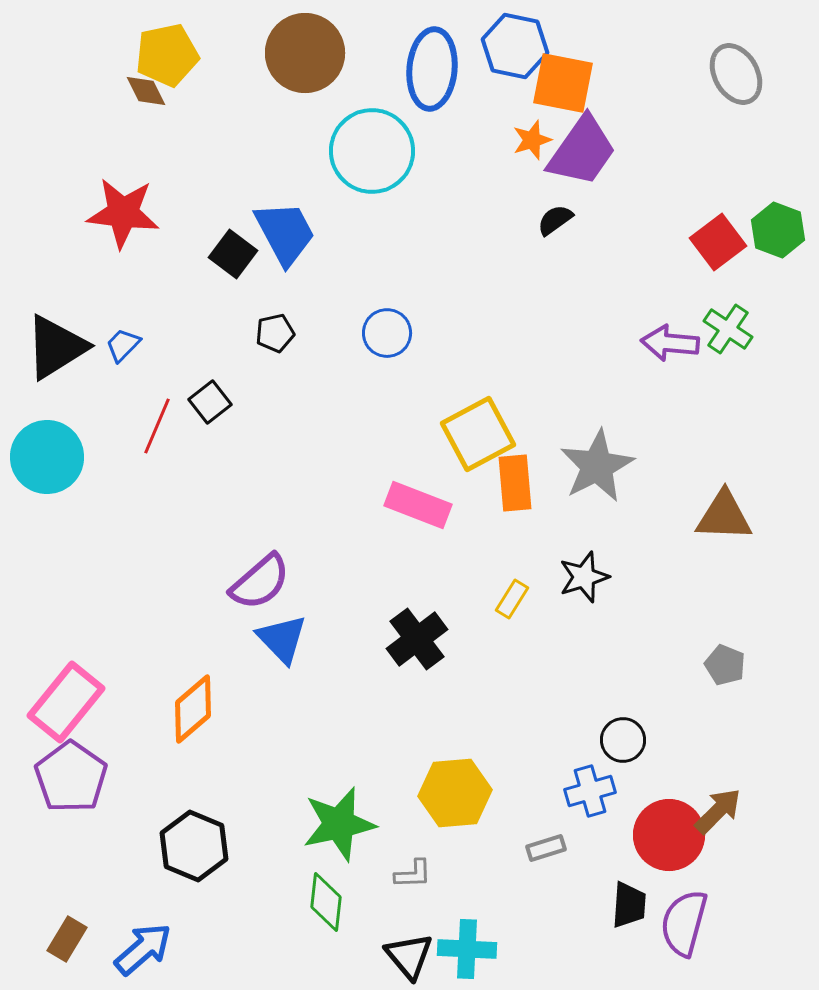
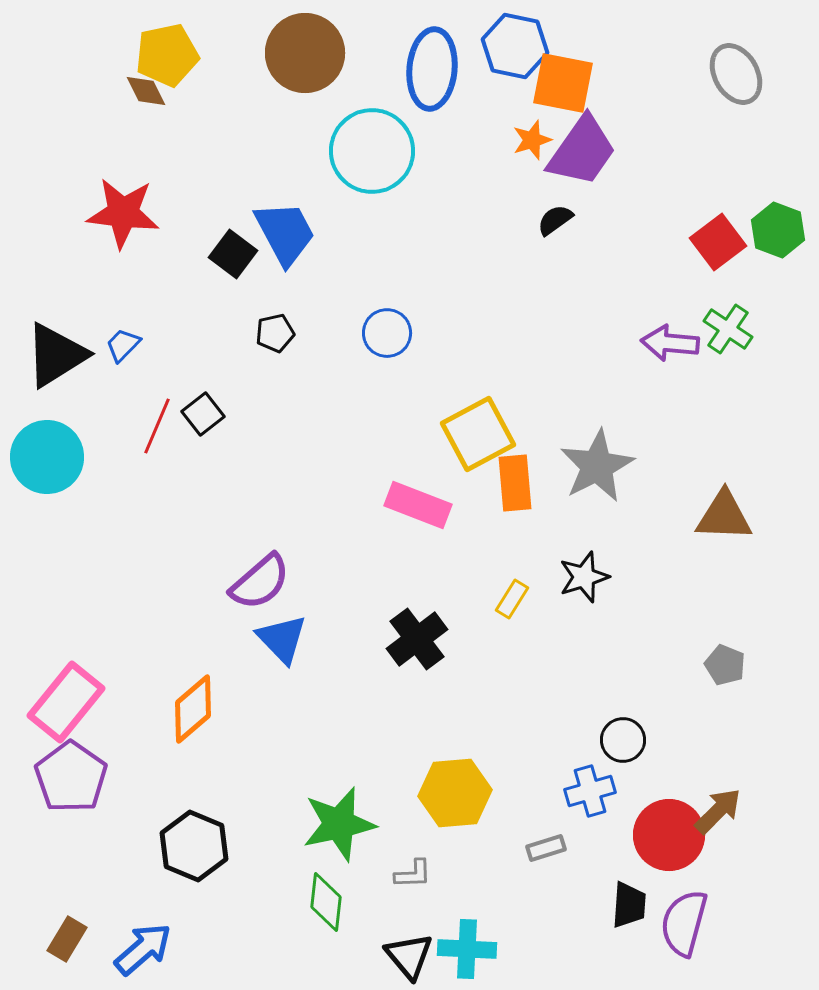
black triangle at (56, 347): moved 8 px down
black square at (210, 402): moved 7 px left, 12 px down
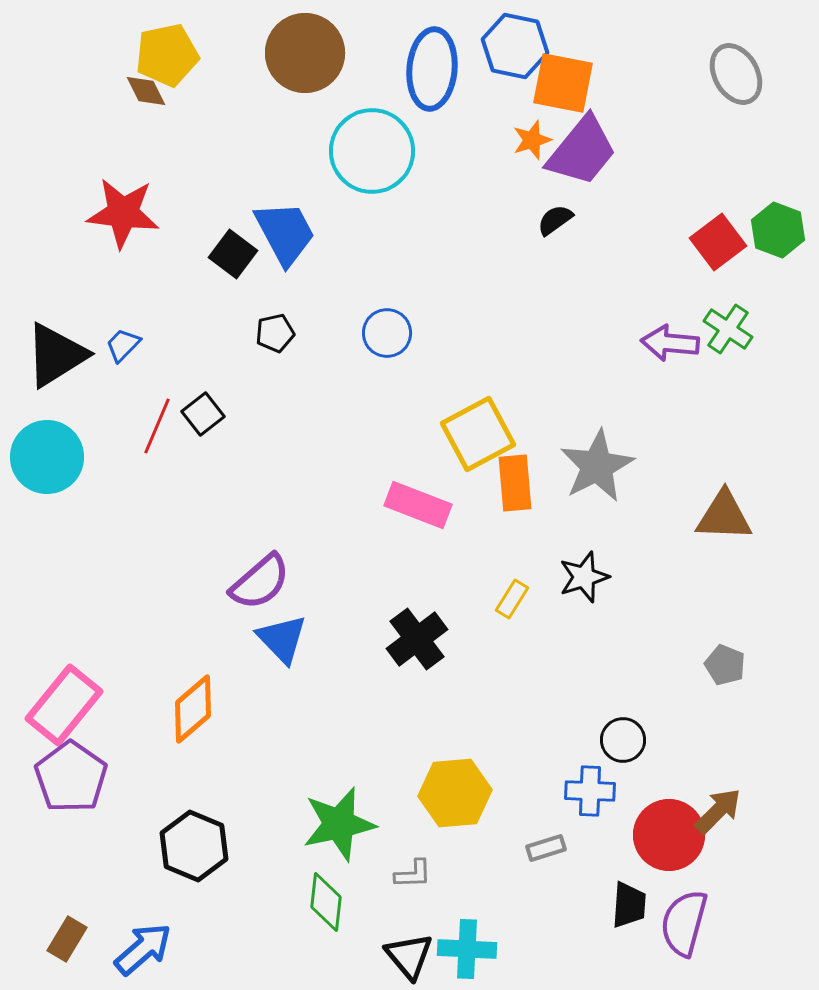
purple trapezoid at (582, 151): rotated 4 degrees clockwise
pink rectangle at (66, 702): moved 2 px left, 3 px down
blue cross at (590, 791): rotated 18 degrees clockwise
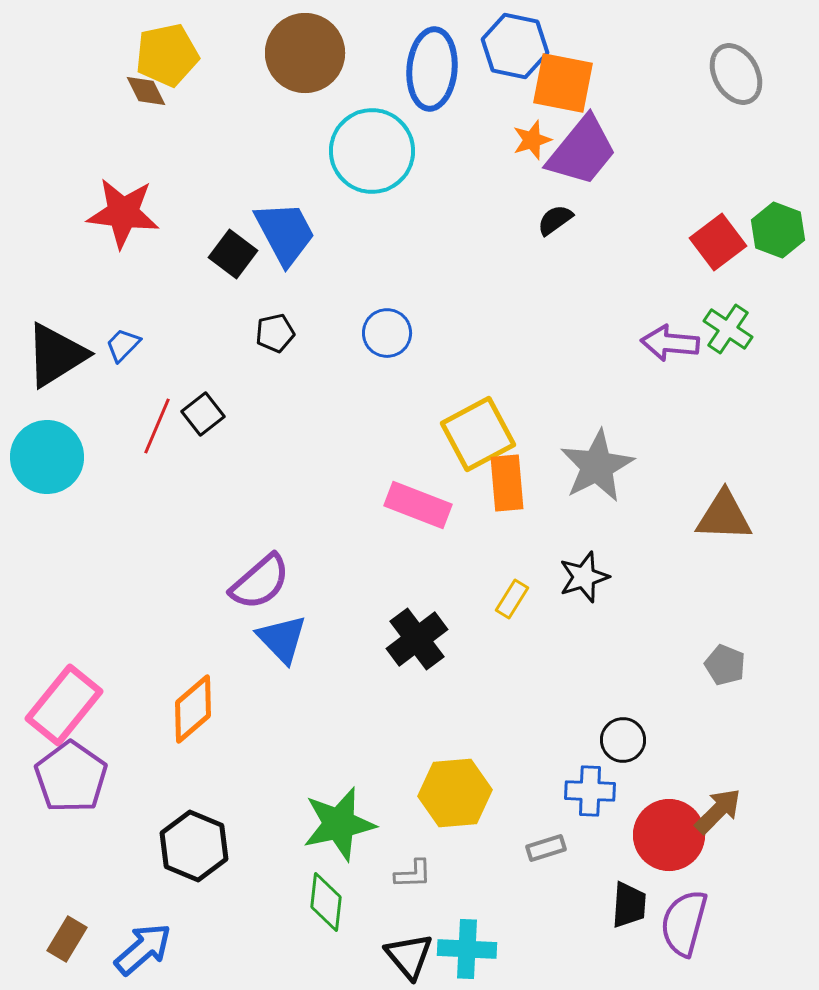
orange rectangle at (515, 483): moved 8 px left
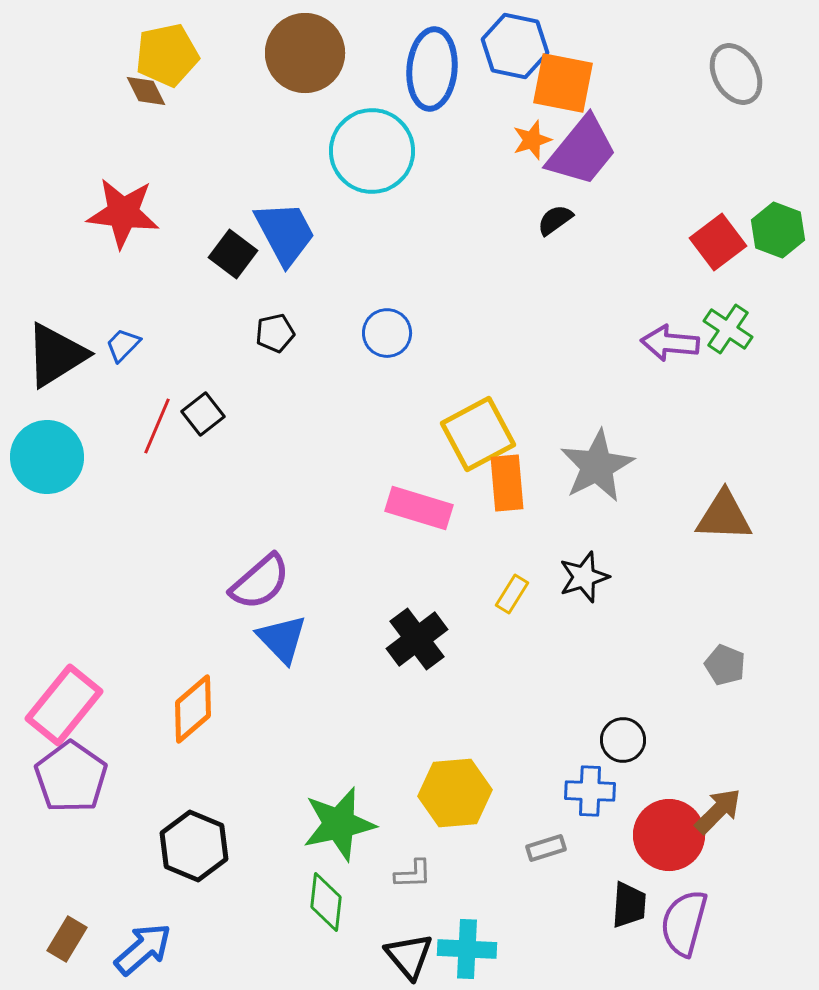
pink rectangle at (418, 505): moved 1 px right, 3 px down; rotated 4 degrees counterclockwise
yellow rectangle at (512, 599): moved 5 px up
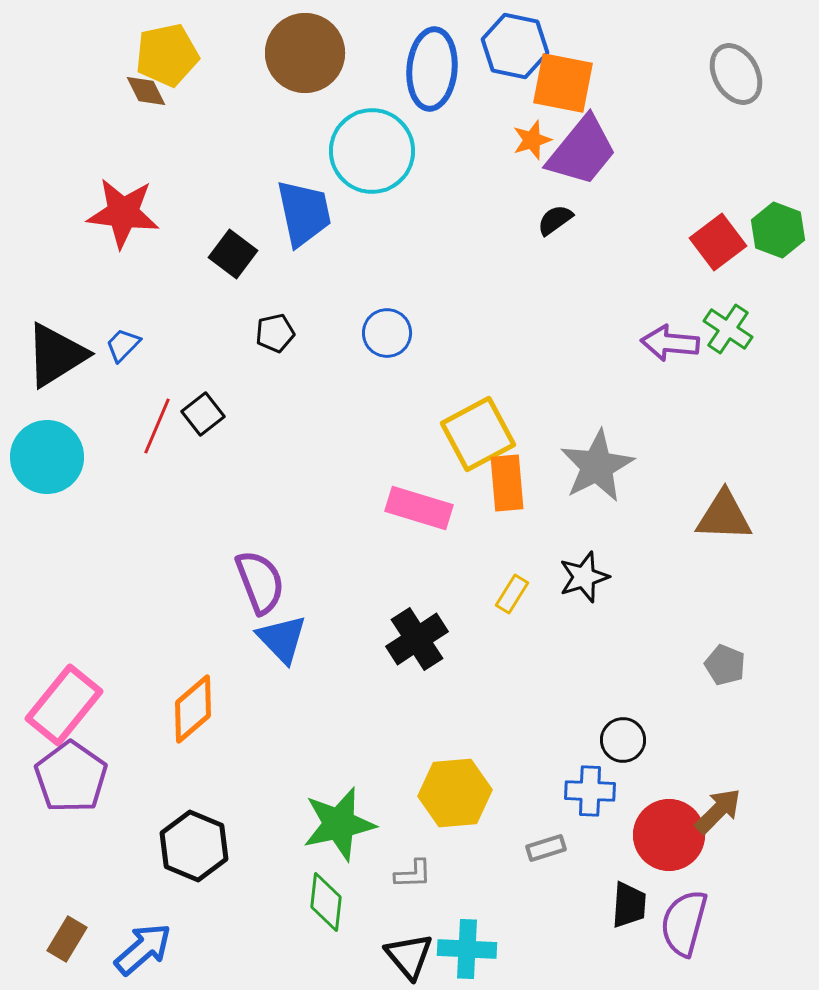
blue trapezoid at (285, 233): moved 19 px right, 20 px up; rotated 16 degrees clockwise
purple semicircle at (260, 582): rotated 70 degrees counterclockwise
black cross at (417, 639): rotated 4 degrees clockwise
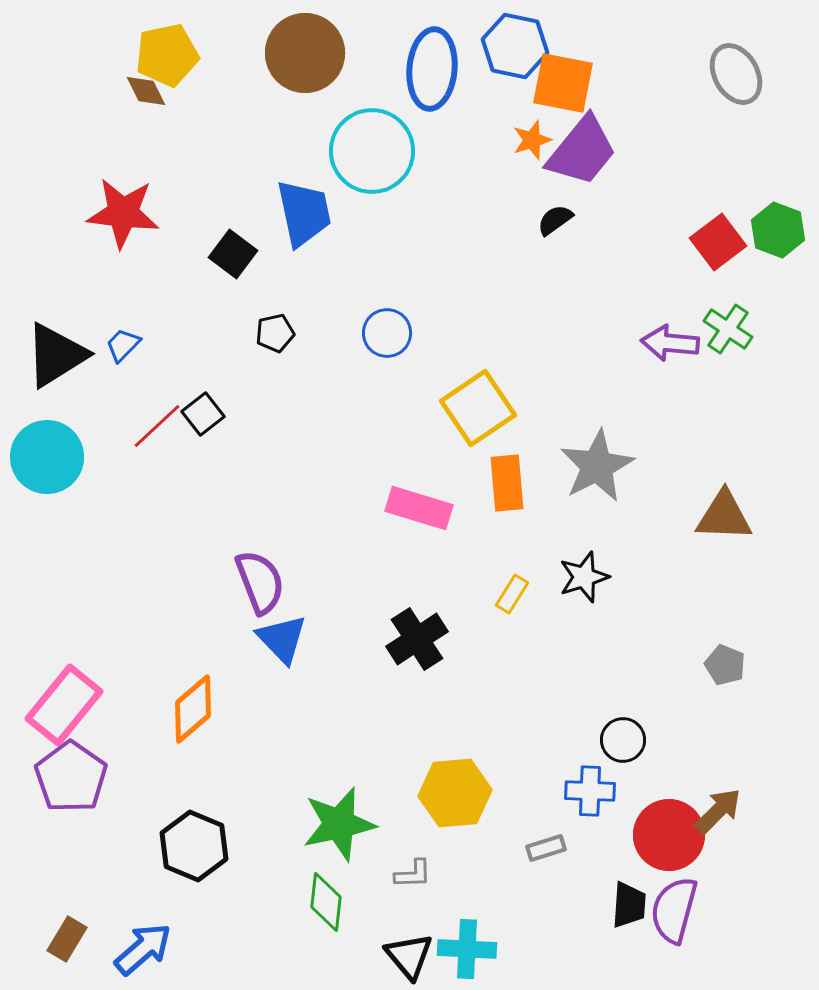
red line at (157, 426): rotated 24 degrees clockwise
yellow square at (478, 434): moved 26 px up; rotated 6 degrees counterclockwise
purple semicircle at (684, 923): moved 10 px left, 13 px up
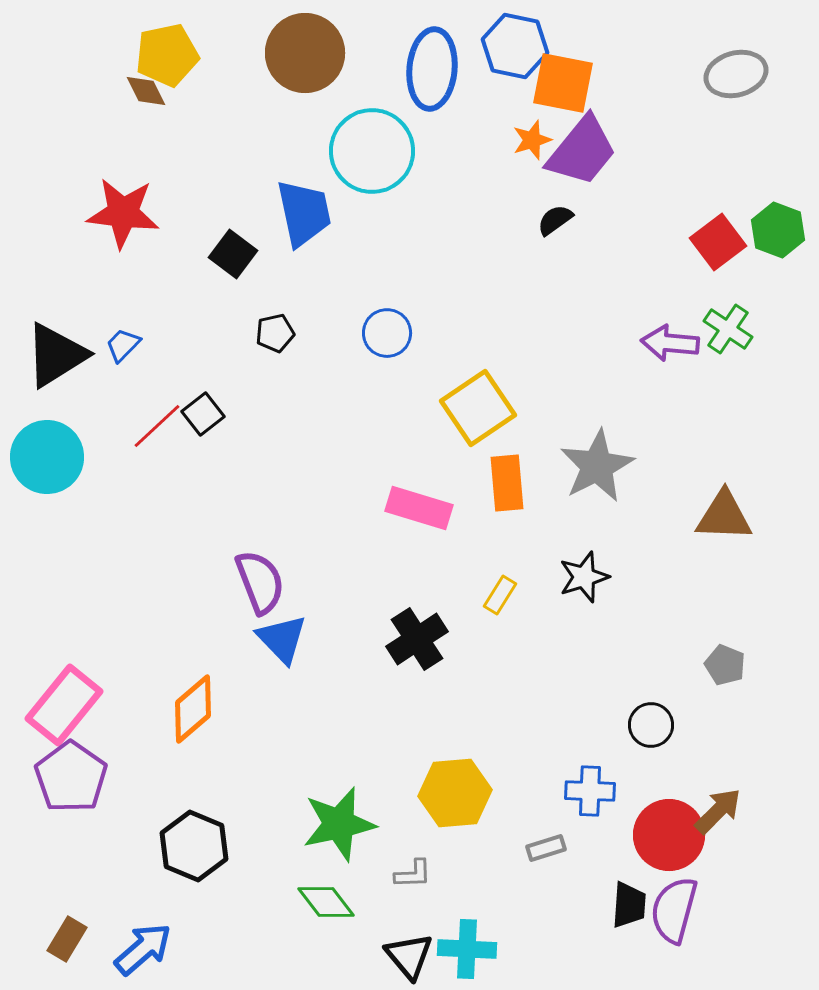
gray ellipse at (736, 74): rotated 76 degrees counterclockwise
yellow rectangle at (512, 594): moved 12 px left, 1 px down
black circle at (623, 740): moved 28 px right, 15 px up
green diamond at (326, 902): rotated 44 degrees counterclockwise
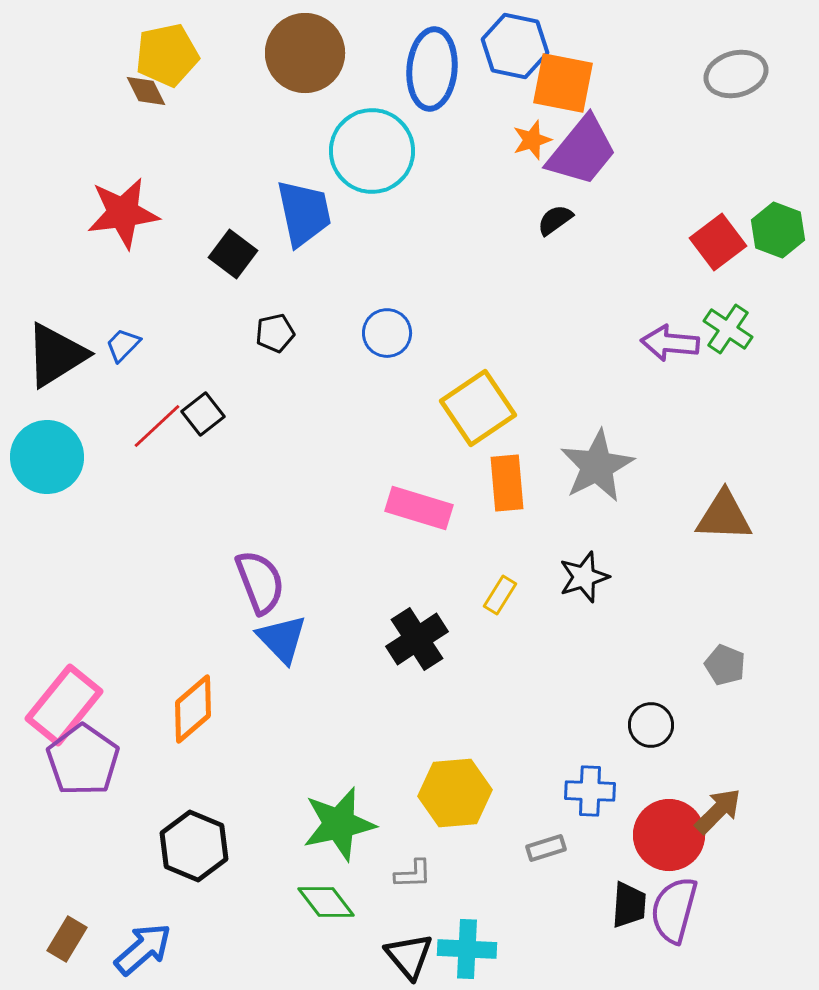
red star at (123, 213): rotated 14 degrees counterclockwise
purple pentagon at (71, 777): moved 12 px right, 17 px up
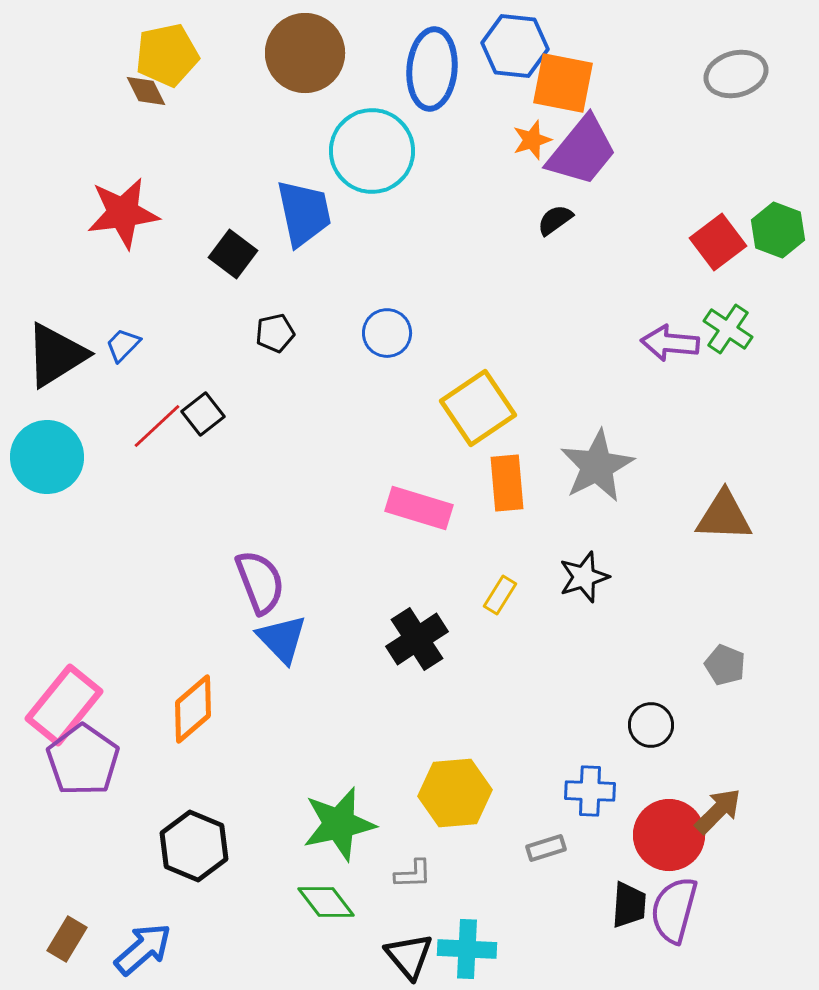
blue hexagon at (515, 46): rotated 6 degrees counterclockwise
